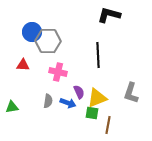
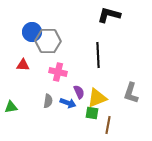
green triangle: moved 1 px left
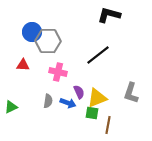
black line: rotated 55 degrees clockwise
green triangle: rotated 16 degrees counterclockwise
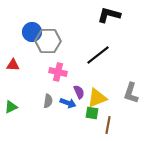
red triangle: moved 10 px left
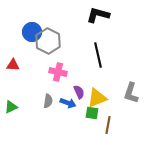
black L-shape: moved 11 px left
gray hexagon: rotated 25 degrees clockwise
black line: rotated 65 degrees counterclockwise
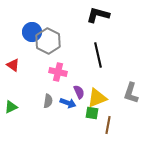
red triangle: rotated 32 degrees clockwise
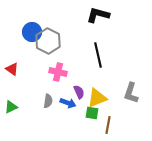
red triangle: moved 1 px left, 4 px down
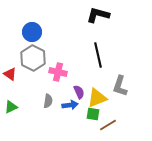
gray hexagon: moved 15 px left, 17 px down
red triangle: moved 2 px left, 5 px down
gray L-shape: moved 11 px left, 7 px up
blue arrow: moved 2 px right, 2 px down; rotated 28 degrees counterclockwise
green square: moved 1 px right, 1 px down
brown line: rotated 48 degrees clockwise
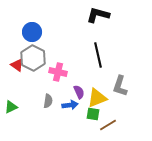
red triangle: moved 7 px right, 9 px up
